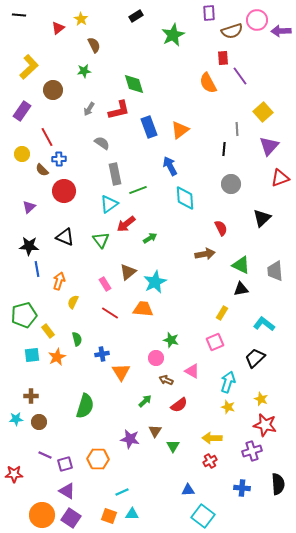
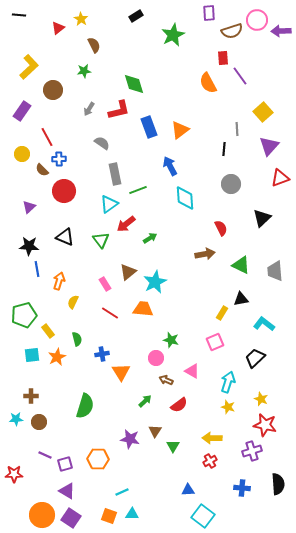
black triangle at (241, 289): moved 10 px down
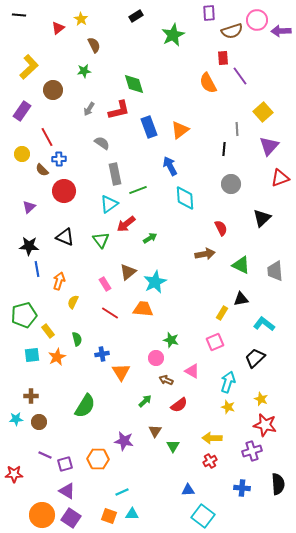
green semicircle at (85, 406): rotated 15 degrees clockwise
purple star at (130, 439): moved 6 px left, 2 px down
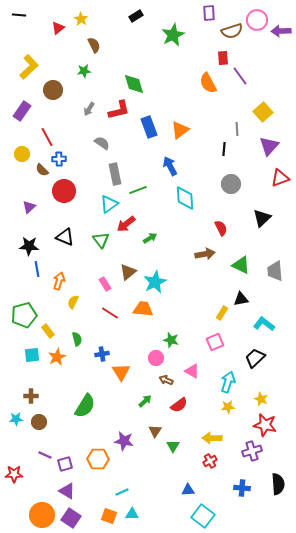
yellow star at (228, 407): rotated 24 degrees counterclockwise
